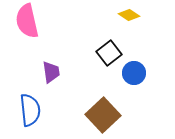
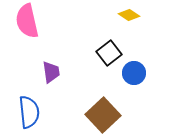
blue semicircle: moved 1 px left, 2 px down
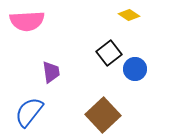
pink semicircle: rotated 80 degrees counterclockwise
blue circle: moved 1 px right, 4 px up
blue semicircle: rotated 136 degrees counterclockwise
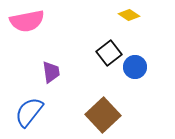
pink semicircle: rotated 8 degrees counterclockwise
blue circle: moved 2 px up
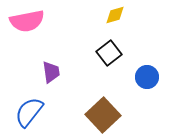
yellow diamond: moved 14 px left; rotated 50 degrees counterclockwise
blue circle: moved 12 px right, 10 px down
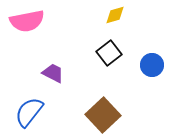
purple trapezoid: moved 2 px right, 1 px down; rotated 55 degrees counterclockwise
blue circle: moved 5 px right, 12 px up
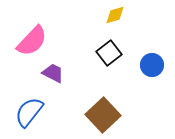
pink semicircle: moved 5 px right, 20 px down; rotated 36 degrees counterclockwise
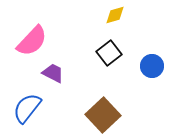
blue circle: moved 1 px down
blue semicircle: moved 2 px left, 4 px up
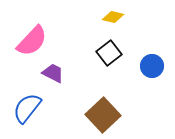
yellow diamond: moved 2 px left, 2 px down; rotated 30 degrees clockwise
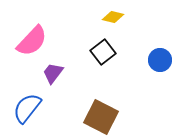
black square: moved 6 px left, 1 px up
blue circle: moved 8 px right, 6 px up
purple trapezoid: rotated 80 degrees counterclockwise
brown square: moved 2 px left, 2 px down; rotated 20 degrees counterclockwise
